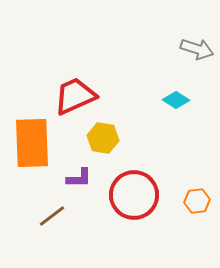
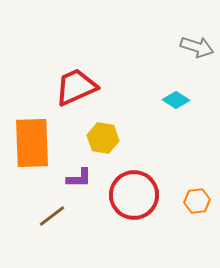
gray arrow: moved 2 px up
red trapezoid: moved 1 px right, 9 px up
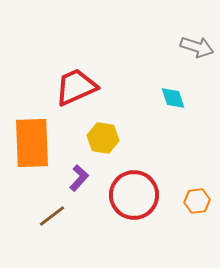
cyan diamond: moved 3 px left, 2 px up; rotated 40 degrees clockwise
purple L-shape: rotated 48 degrees counterclockwise
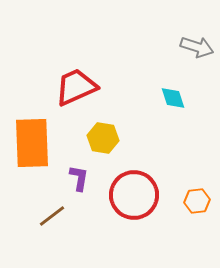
purple L-shape: rotated 32 degrees counterclockwise
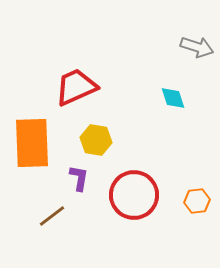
yellow hexagon: moved 7 px left, 2 px down
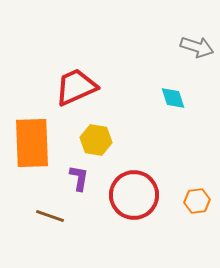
brown line: moved 2 px left; rotated 56 degrees clockwise
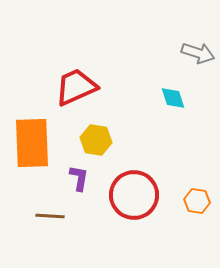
gray arrow: moved 1 px right, 6 px down
orange hexagon: rotated 15 degrees clockwise
brown line: rotated 16 degrees counterclockwise
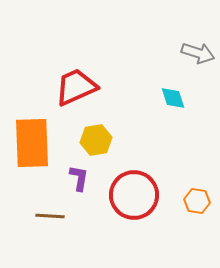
yellow hexagon: rotated 20 degrees counterclockwise
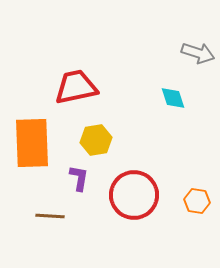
red trapezoid: rotated 12 degrees clockwise
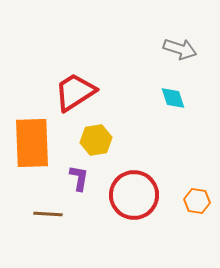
gray arrow: moved 18 px left, 4 px up
red trapezoid: moved 1 px left, 5 px down; rotated 21 degrees counterclockwise
brown line: moved 2 px left, 2 px up
